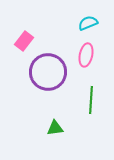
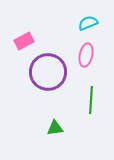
pink rectangle: rotated 24 degrees clockwise
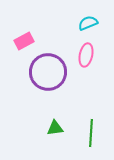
green line: moved 33 px down
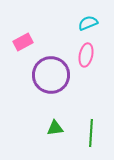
pink rectangle: moved 1 px left, 1 px down
purple circle: moved 3 px right, 3 px down
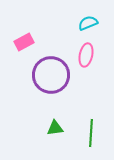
pink rectangle: moved 1 px right
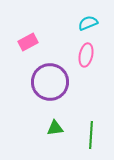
pink rectangle: moved 4 px right
purple circle: moved 1 px left, 7 px down
green line: moved 2 px down
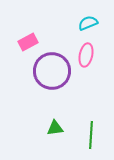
purple circle: moved 2 px right, 11 px up
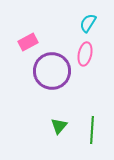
cyan semicircle: rotated 36 degrees counterclockwise
pink ellipse: moved 1 px left, 1 px up
green triangle: moved 4 px right, 2 px up; rotated 42 degrees counterclockwise
green line: moved 1 px right, 5 px up
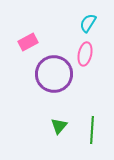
purple circle: moved 2 px right, 3 px down
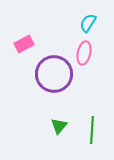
pink rectangle: moved 4 px left, 2 px down
pink ellipse: moved 1 px left, 1 px up
